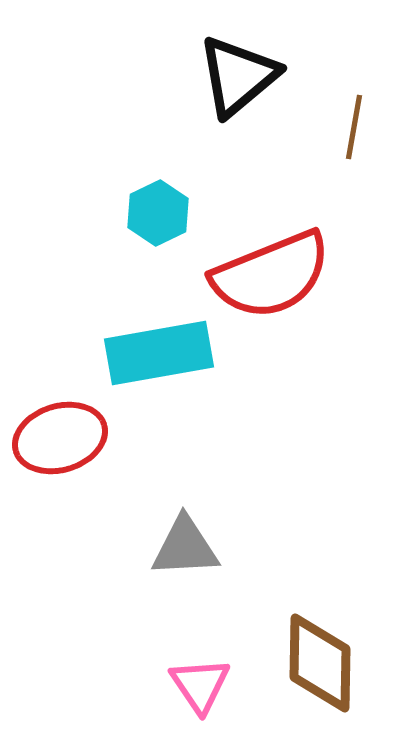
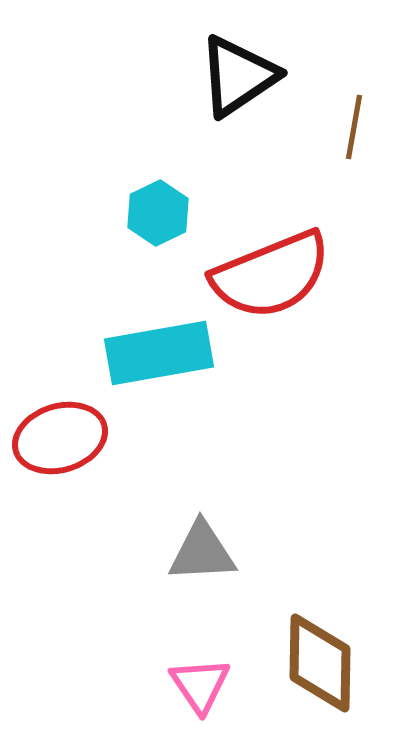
black triangle: rotated 6 degrees clockwise
gray triangle: moved 17 px right, 5 px down
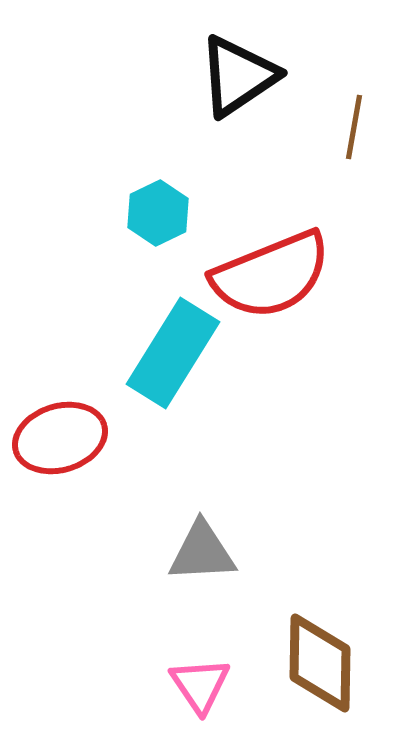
cyan rectangle: moved 14 px right; rotated 48 degrees counterclockwise
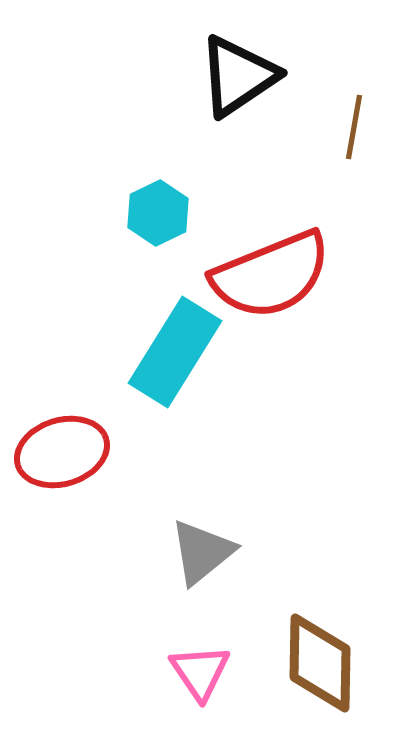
cyan rectangle: moved 2 px right, 1 px up
red ellipse: moved 2 px right, 14 px down
gray triangle: rotated 36 degrees counterclockwise
pink triangle: moved 13 px up
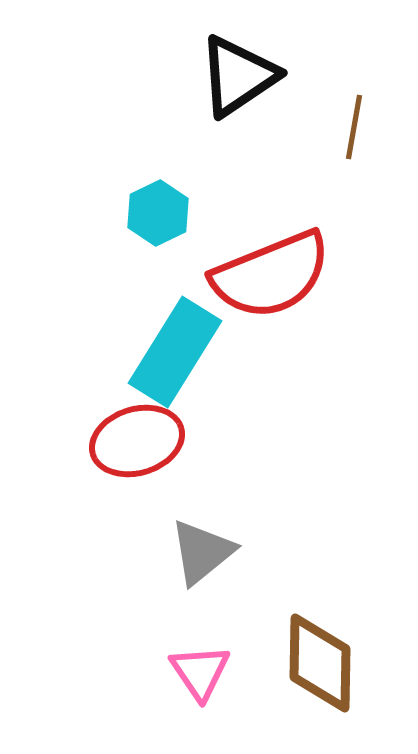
red ellipse: moved 75 px right, 11 px up
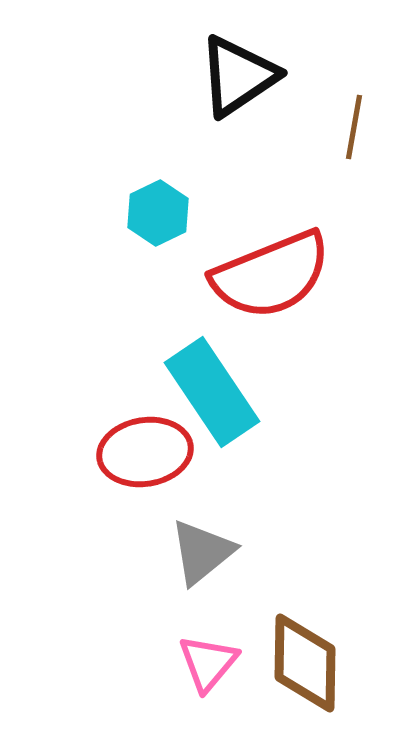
cyan rectangle: moved 37 px right, 40 px down; rotated 66 degrees counterclockwise
red ellipse: moved 8 px right, 11 px down; rotated 8 degrees clockwise
brown diamond: moved 15 px left
pink triangle: moved 8 px right, 9 px up; rotated 14 degrees clockwise
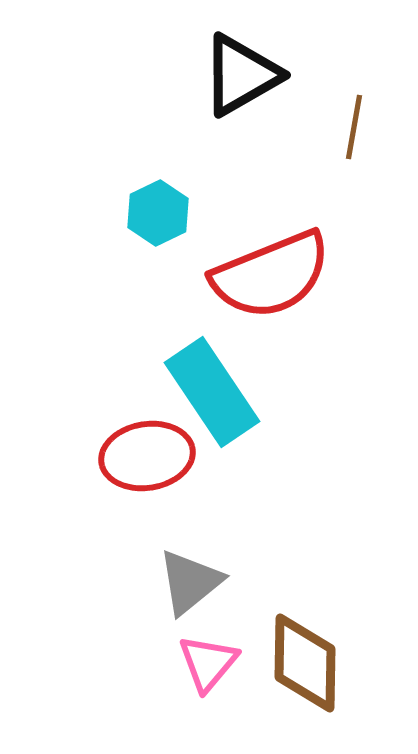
black triangle: moved 3 px right, 1 px up; rotated 4 degrees clockwise
red ellipse: moved 2 px right, 4 px down
gray triangle: moved 12 px left, 30 px down
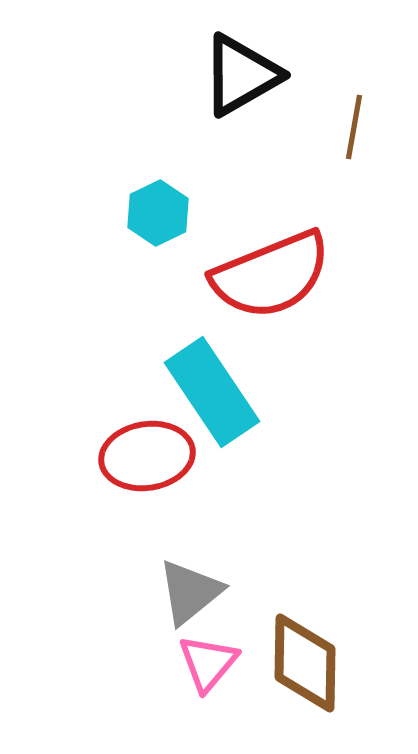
gray triangle: moved 10 px down
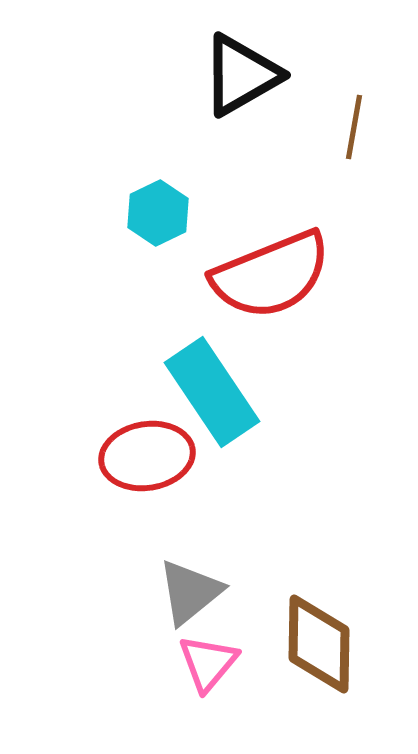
brown diamond: moved 14 px right, 19 px up
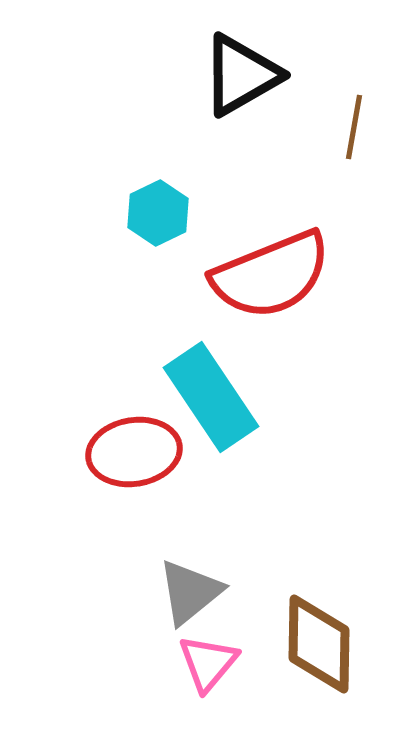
cyan rectangle: moved 1 px left, 5 px down
red ellipse: moved 13 px left, 4 px up
